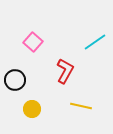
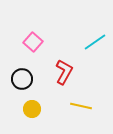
red L-shape: moved 1 px left, 1 px down
black circle: moved 7 px right, 1 px up
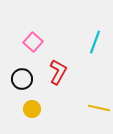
cyan line: rotated 35 degrees counterclockwise
red L-shape: moved 6 px left
yellow line: moved 18 px right, 2 px down
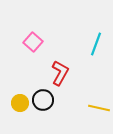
cyan line: moved 1 px right, 2 px down
red L-shape: moved 2 px right, 1 px down
black circle: moved 21 px right, 21 px down
yellow circle: moved 12 px left, 6 px up
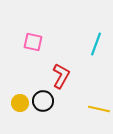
pink square: rotated 30 degrees counterclockwise
red L-shape: moved 1 px right, 3 px down
black circle: moved 1 px down
yellow line: moved 1 px down
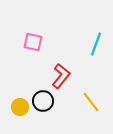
red L-shape: rotated 10 degrees clockwise
yellow circle: moved 4 px down
yellow line: moved 8 px left, 7 px up; rotated 40 degrees clockwise
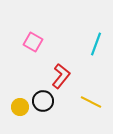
pink square: rotated 18 degrees clockwise
yellow line: rotated 25 degrees counterclockwise
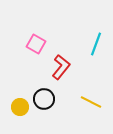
pink square: moved 3 px right, 2 px down
red L-shape: moved 9 px up
black circle: moved 1 px right, 2 px up
